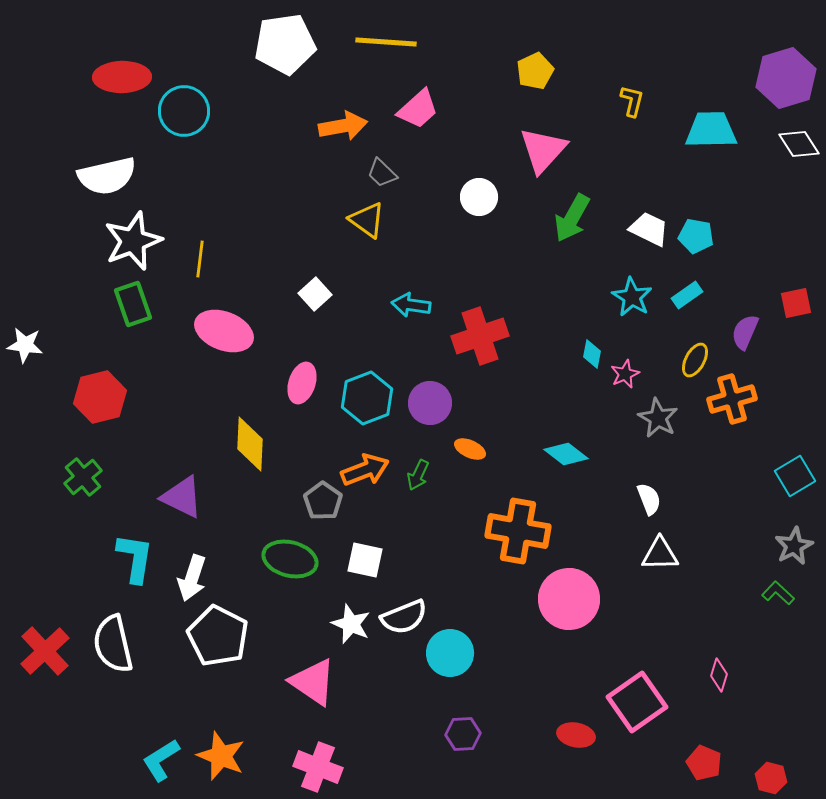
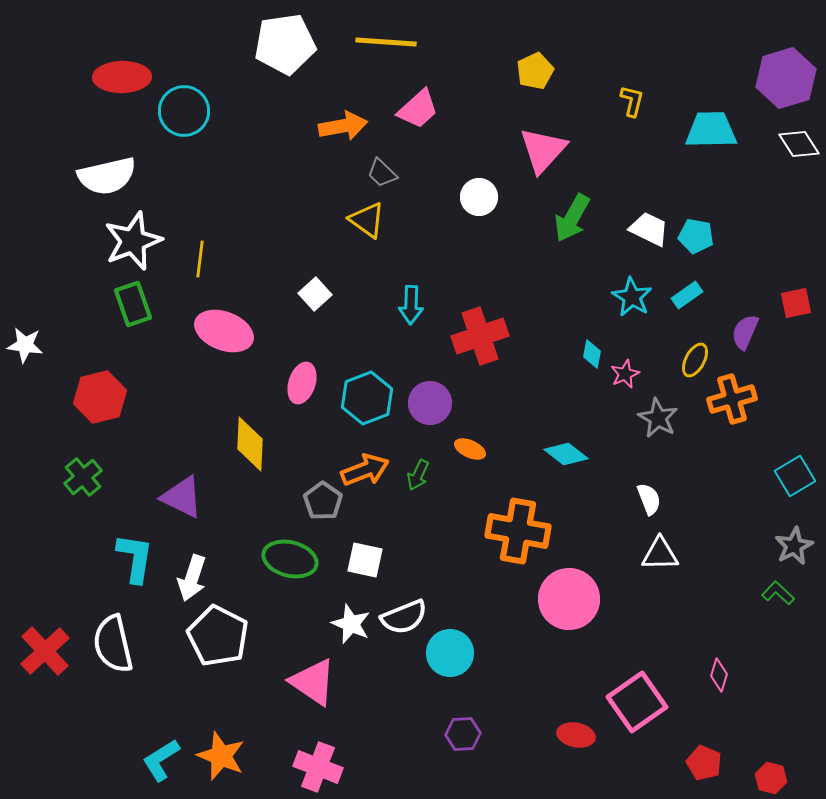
cyan arrow at (411, 305): rotated 96 degrees counterclockwise
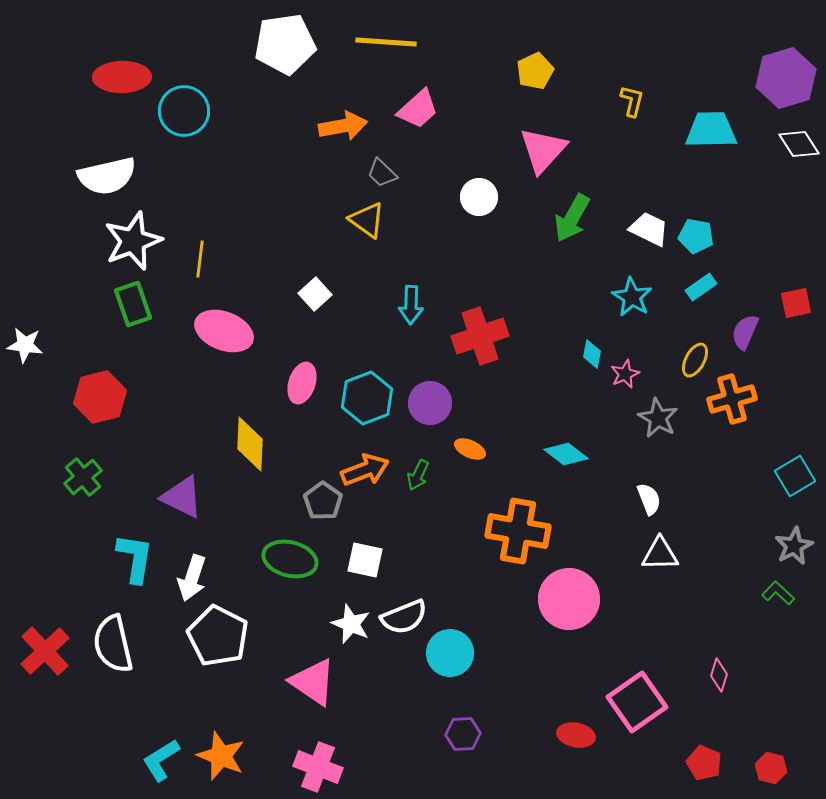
cyan rectangle at (687, 295): moved 14 px right, 8 px up
red hexagon at (771, 778): moved 10 px up
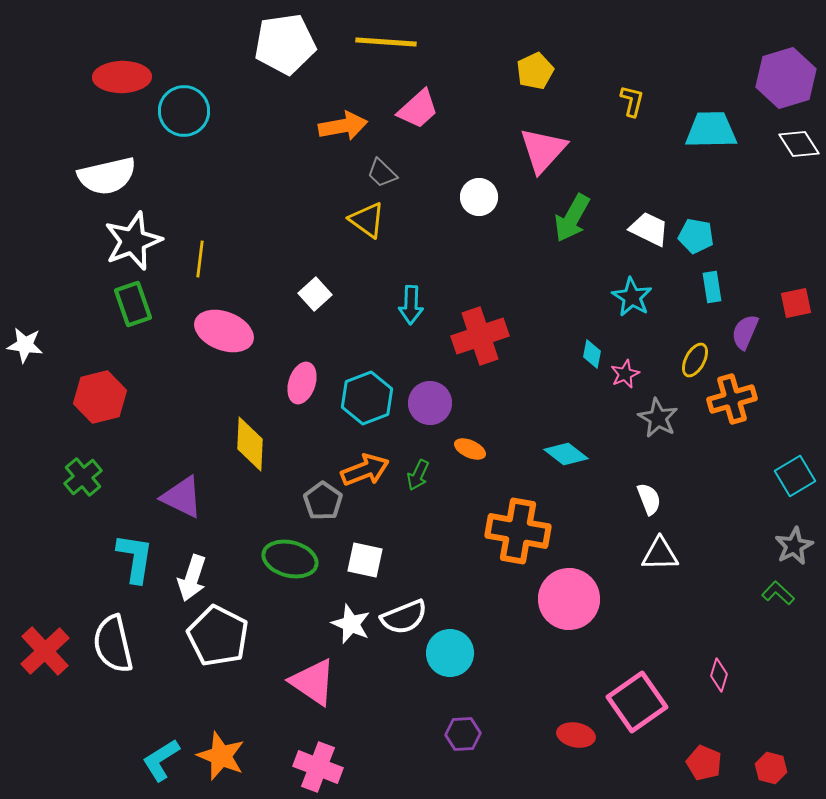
cyan rectangle at (701, 287): moved 11 px right; rotated 64 degrees counterclockwise
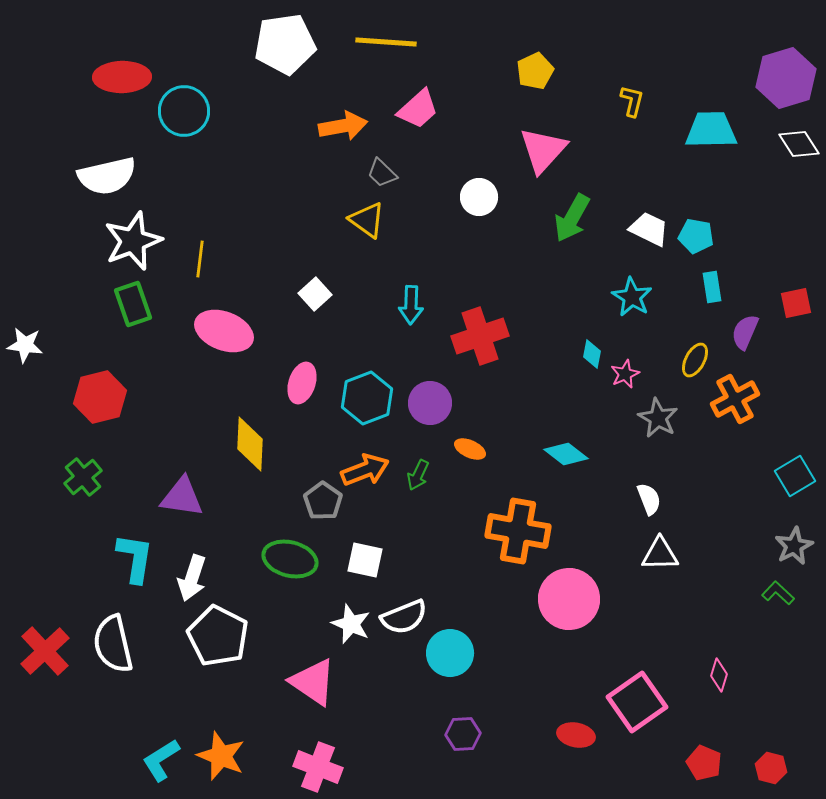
orange cross at (732, 399): moved 3 px right; rotated 12 degrees counterclockwise
purple triangle at (182, 497): rotated 18 degrees counterclockwise
